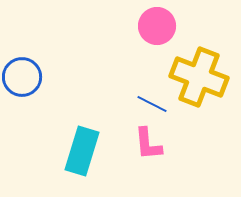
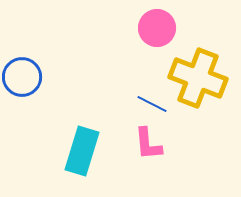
pink circle: moved 2 px down
yellow cross: moved 1 px left, 1 px down
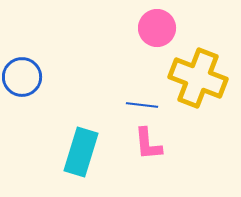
blue line: moved 10 px left, 1 px down; rotated 20 degrees counterclockwise
cyan rectangle: moved 1 px left, 1 px down
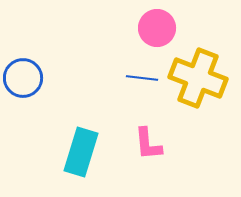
blue circle: moved 1 px right, 1 px down
blue line: moved 27 px up
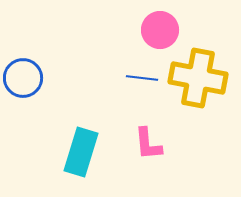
pink circle: moved 3 px right, 2 px down
yellow cross: rotated 10 degrees counterclockwise
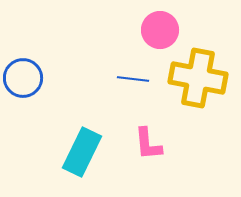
blue line: moved 9 px left, 1 px down
cyan rectangle: moved 1 px right; rotated 9 degrees clockwise
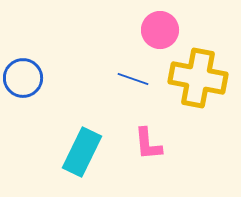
blue line: rotated 12 degrees clockwise
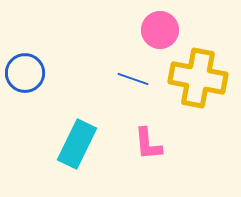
blue circle: moved 2 px right, 5 px up
cyan rectangle: moved 5 px left, 8 px up
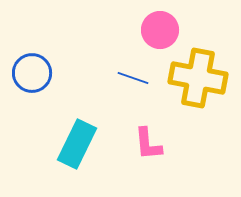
blue circle: moved 7 px right
blue line: moved 1 px up
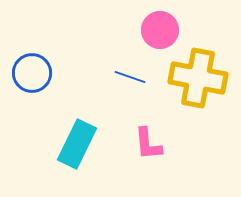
blue line: moved 3 px left, 1 px up
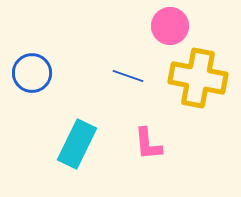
pink circle: moved 10 px right, 4 px up
blue line: moved 2 px left, 1 px up
